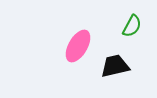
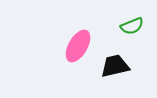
green semicircle: rotated 40 degrees clockwise
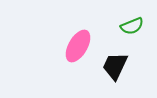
black trapezoid: rotated 52 degrees counterclockwise
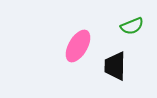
black trapezoid: rotated 24 degrees counterclockwise
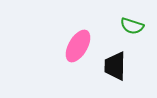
green semicircle: rotated 40 degrees clockwise
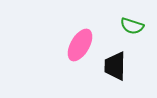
pink ellipse: moved 2 px right, 1 px up
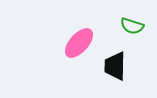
pink ellipse: moved 1 px left, 2 px up; rotated 12 degrees clockwise
